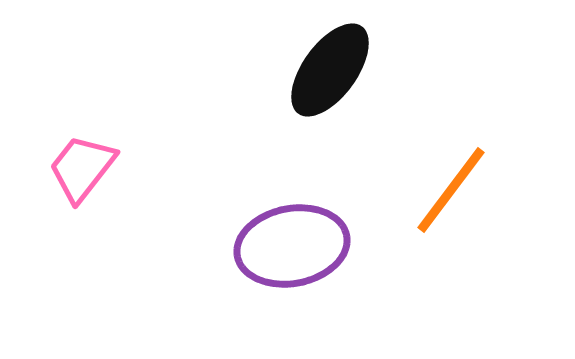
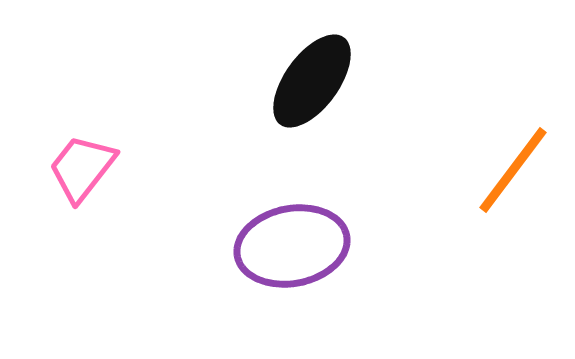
black ellipse: moved 18 px left, 11 px down
orange line: moved 62 px right, 20 px up
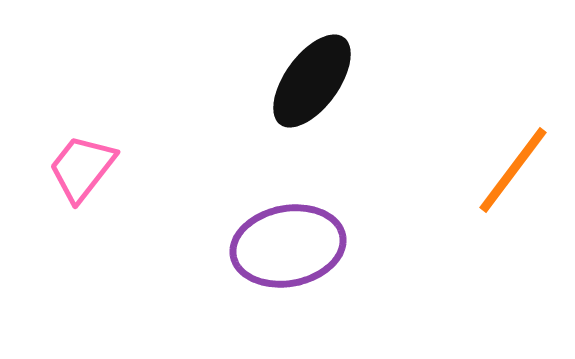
purple ellipse: moved 4 px left
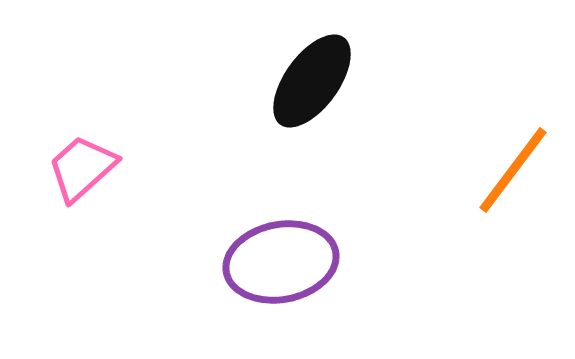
pink trapezoid: rotated 10 degrees clockwise
purple ellipse: moved 7 px left, 16 px down
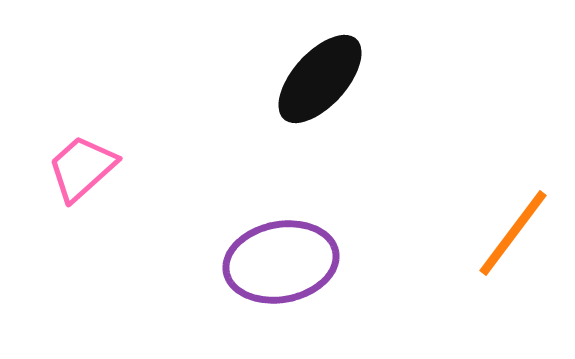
black ellipse: moved 8 px right, 2 px up; rotated 6 degrees clockwise
orange line: moved 63 px down
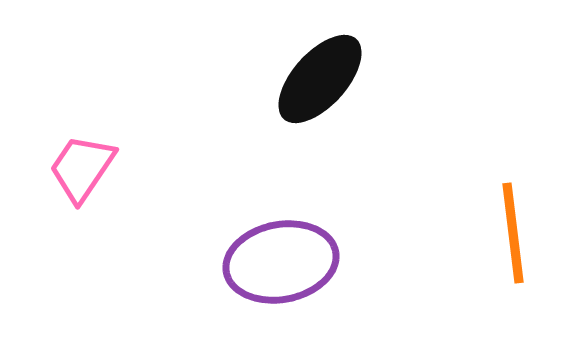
pink trapezoid: rotated 14 degrees counterclockwise
orange line: rotated 44 degrees counterclockwise
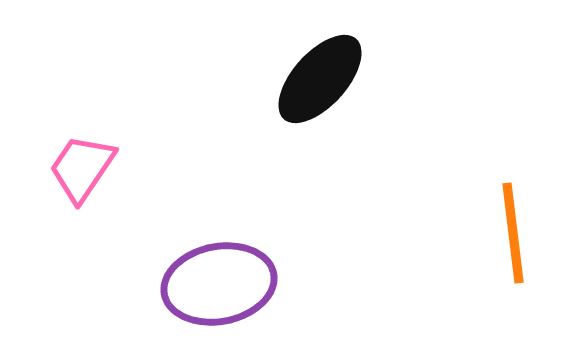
purple ellipse: moved 62 px left, 22 px down
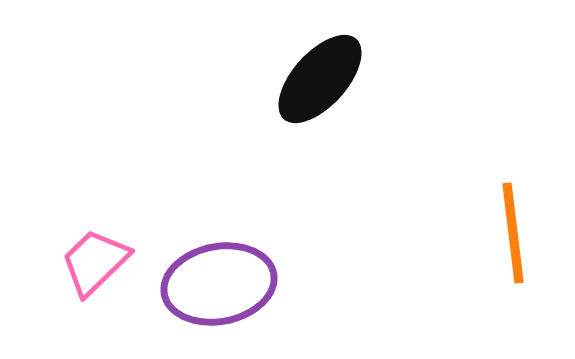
pink trapezoid: moved 13 px right, 94 px down; rotated 12 degrees clockwise
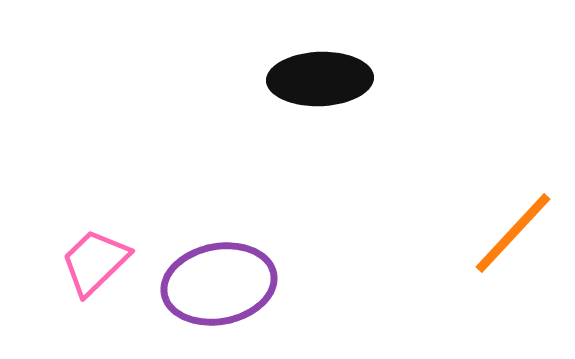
black ellipse: rotated 46 degrees clockwise
orange line: rotated 50 degrees clockwise
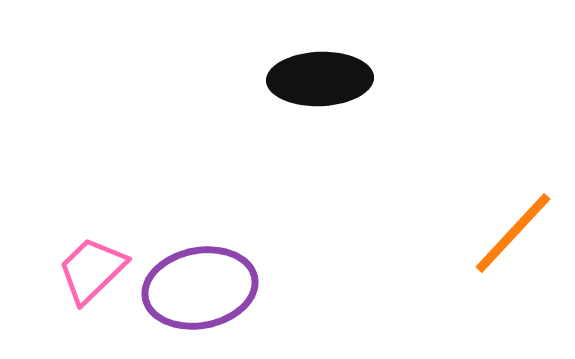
pink trapezoid: moved 3 px left, 8 px down
purple ellipse: moved 19 px left, 4 px down
